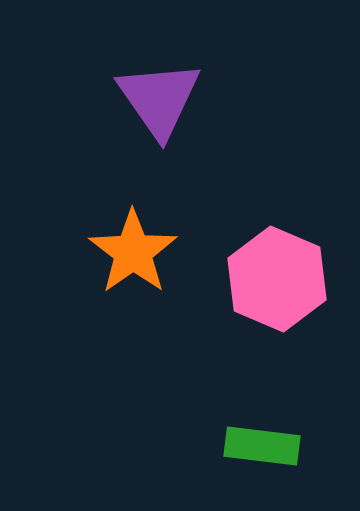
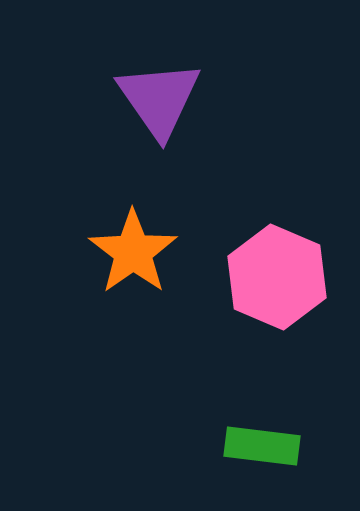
pink hexagon: moved 2 px up
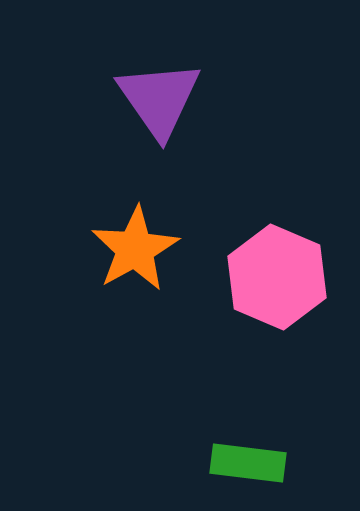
orange star: moved 2 px right, 3 px up; rotated 6 degrees clockwise
green rectangle: moved 14 px left, 17 px down
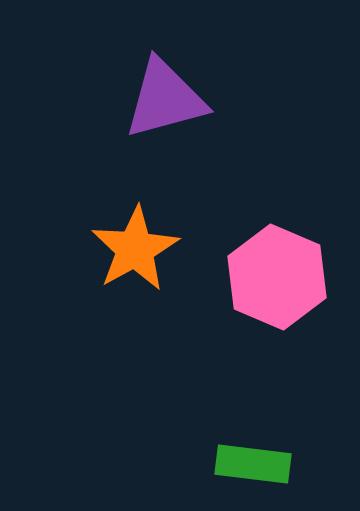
purple triangle: moved 6 px right; rotated 50 degrees clockwise
green rectangle: moved 5 px right, 1 px down
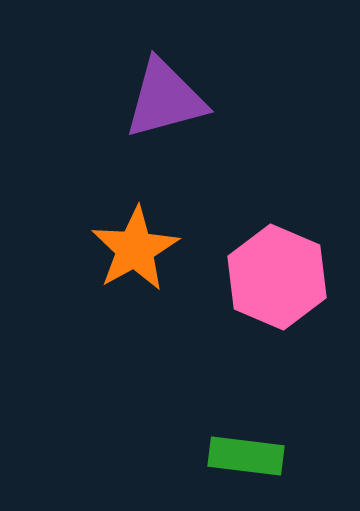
green rectangle: moved 7 px left, 8 px up
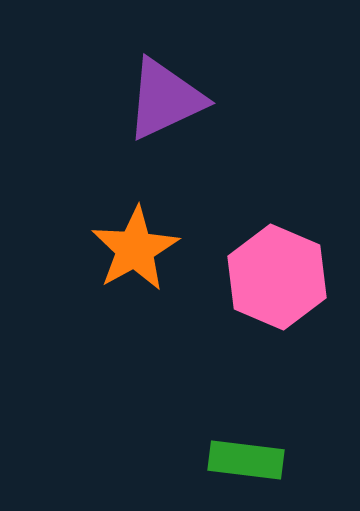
purple triangle: rotated 10 degrees counterclockwise
green rectangle: moved 4 px down
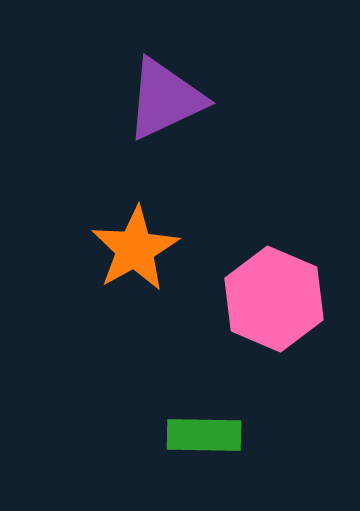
pink hexagon: moved 3 px left, 22 px down
green rectangle: moved 42 px left, 25 px up; rotated 6 degrees counterclockwise
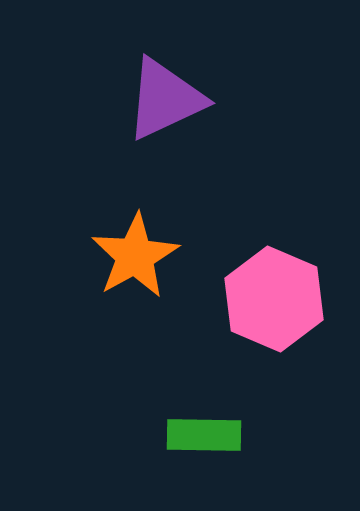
orange star: moved 7 px down
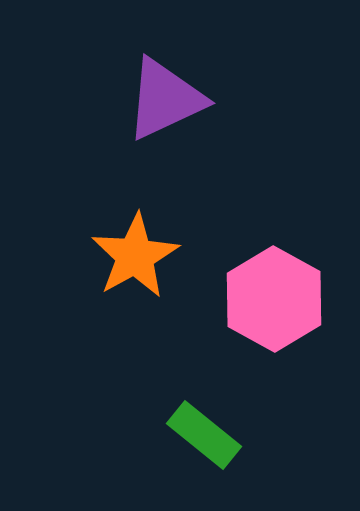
pink hexagon: rotated 6 degrees clockwise
green rectangle: rotated 38 degrees clockwise
